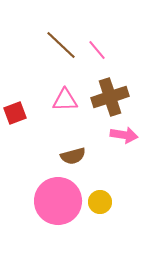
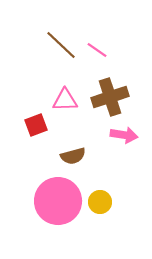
pink line: rotated 15 degrees counterclockwise
red square: moved 21 px right, 12 px down
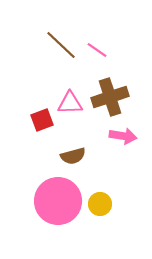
pink triangle: moved 5 px right, 3 px down
red square: moved 6 px right, 5 px up
pink arrow: moved 1 px left, 1 px down
yellow circle: moved 2 px down
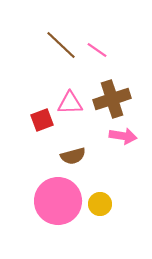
brown cross: moved 2 px right, 2 px down
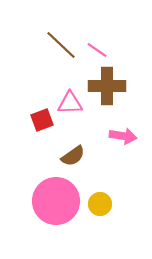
brown cross: moved 5 px left, 13 px up; rotated 18 degrees clockwise
brown semicircle: rotated 20 degrees counterclockwise
pink circle: moved 2 px left
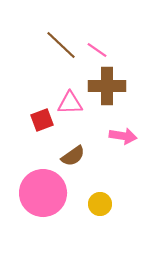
pink circle: moved 13 px left, 8 px up
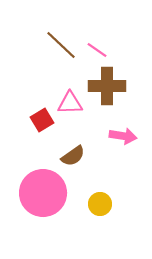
red square: rotated 10 degrees counterclockwise
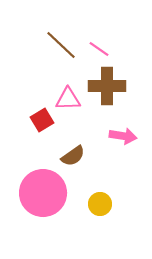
pink line: moved 2 px right, 1 px up
pink triangle: moved 2 px left, 4 px up
